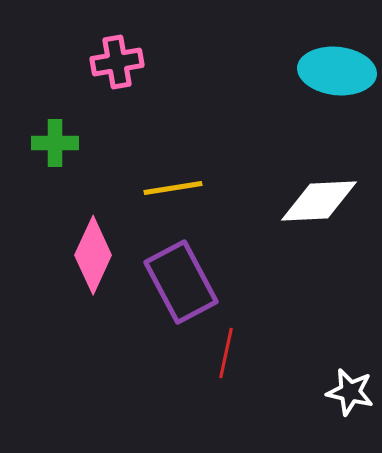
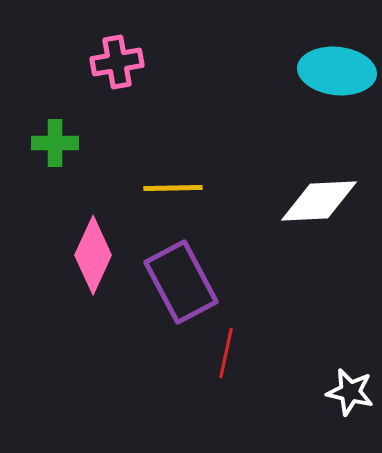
yellow line: rotated 8 degrees clockwise
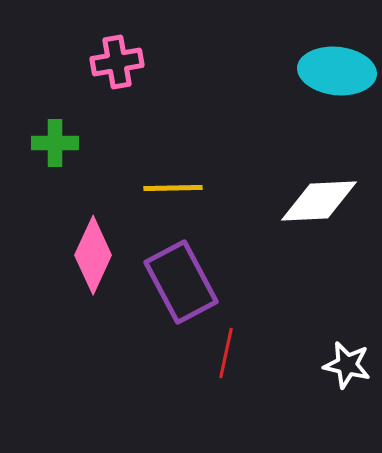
white star: moved 3 px left, 27 px up
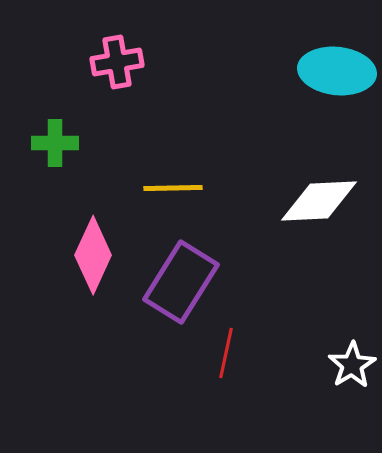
purple rectangle: rotated 60 degrees clockwise
white star: moved 5 px right; rotated 27 degrees clockwise
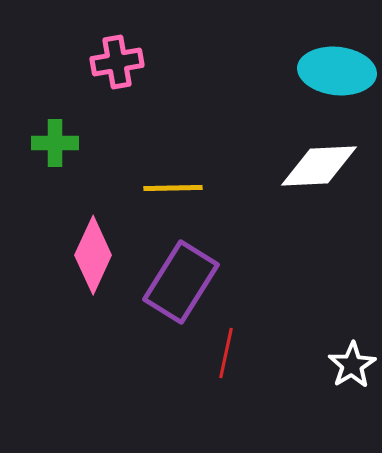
white diamond: moved 35 px up
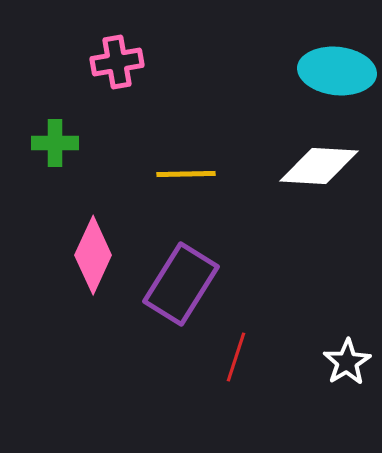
white diamond: rotated 6 degrees clockwise
yellow line: moved 13 px right, 14 px up
purple rectangle: moved 2 px down
red line: moved 10 px right, 4 px down; rotated 6 degrees clockwise
white star: moved 5 px left, 3 px up
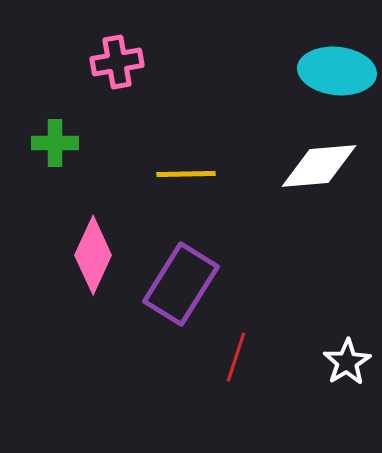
white diamond: rotated 8 degrees counterclockwise
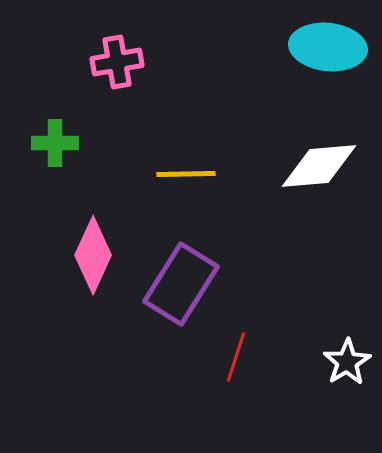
cyan ellipse: moved 9 px left, 24 px up
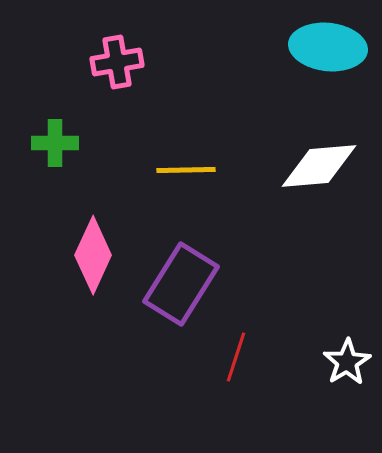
yellow line: moved 4 px up
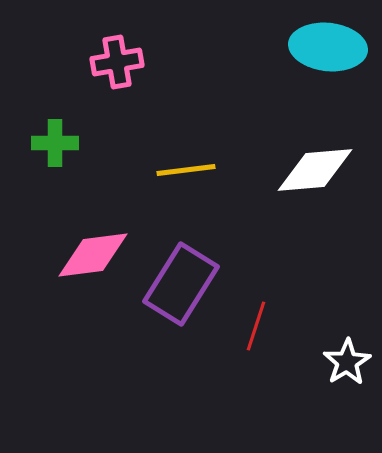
white diamond: moved 4 px left, 4 px down
yellow line: rotated 6 degrees counterclockwise
pink diamond: rotated 58 degrees clockwise
red line: moved 20 px right, 31 px up
